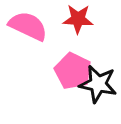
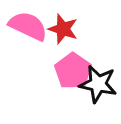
red star: moved 15 px left, 10 px down; rotated 16 degrees clockwise
pink pentagon: rotated 9 degrees clockwise
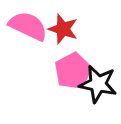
pink pentagon: rotated 9 degrees clockwise
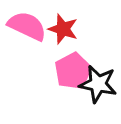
pink semicircle: moved 1 px left
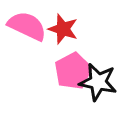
black star: moved 2 px up
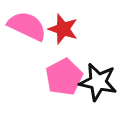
pink pentagon: moved 9 px left, 6 px down
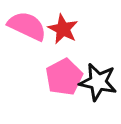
red star: rotated 8 degrees clockwise
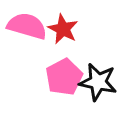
pink semicircle: rotated 9 degrees counterclockwise
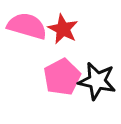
pink pentagon: moved 2 px left
black star: moved 1 px left, 1 px up
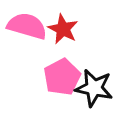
black star: moved 3 px left, 7 px down
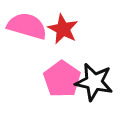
pink pentagon: moved 2 px down; rotated 9 degrees counterclockwise
black star: moved 6 px up
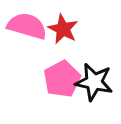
pink pentagon: rotated 9 degrees clockwise
